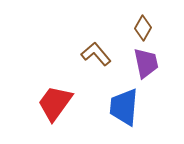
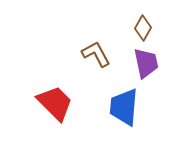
brown L-shape: rotated 12 degrees clockwise
red trapezoid: rotated 99 degrees clockwise
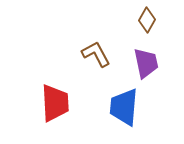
brown diamond: moved 4 px right, 8 px up
red trapezoid: rotated 42 degrees clockwise
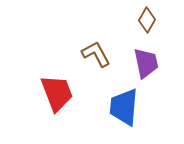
red trapezoid: moved 2 px right, 10 px up; rotated 18 degrees counterclockwise
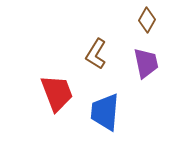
brown L-shape: rotated 120 degrees counterclockwise
blue trapezoid: moved 19 px left, 5 px down
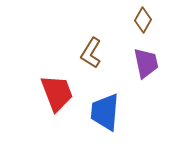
brown diamond: moved 4 px left
brown L-shape: moved 5 px left, 1 px up
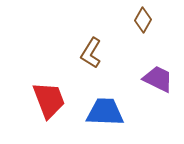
purple trapezoid: moved 12 px right, 16 px down; rotated 52 degrees counterclockwise
red trapezoid: moved 8 px left, 7 px down
blue trapezoid: rotated 87 degrees clockwise
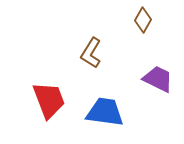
blue trapezoid: rotated 6 degrees clockwise
